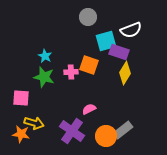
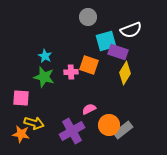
purple rectangle: moved 1 px left
purple cross: rotated 25 degrees clockwise
orange circle: moved 3 px right, 11 px up
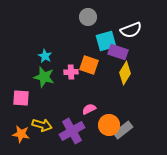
yellow arrow: moved 8 px right, 2 px down
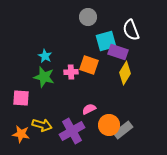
white semicircle: rotated 90 degrees clockwise
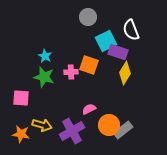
cyan square: rotated 10 degrees counterclockwise
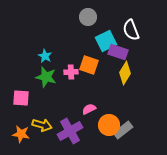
green star: moved 2 px right
purple cross: moved 2 px left
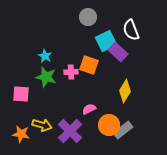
purple rectangle: rotated 24 degrees clockwise
yellow diamond: moved 18 px down
pink square: moved 4 px up
purple cross: rotated 15 degrees counterclockwise
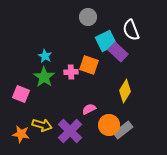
green star: moved 2 px left; rotated 20 degrees clockwise
pink square: rotated 18 degrees clockwise
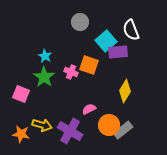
gray circle: moved 8 px left, 5 px down
cyan square: rotated 15 degrees counterclockwise
purple rectangle: rotated 48 degrees counterclockwise
pink cross: rotated 24 degrees clockwise
purple cross: rotated 15 degrees counterclockwise
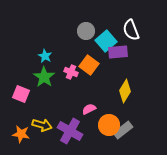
gray circle: moved 6 px right, 9 px down
orange square: rotated 18 degrees clockwise
